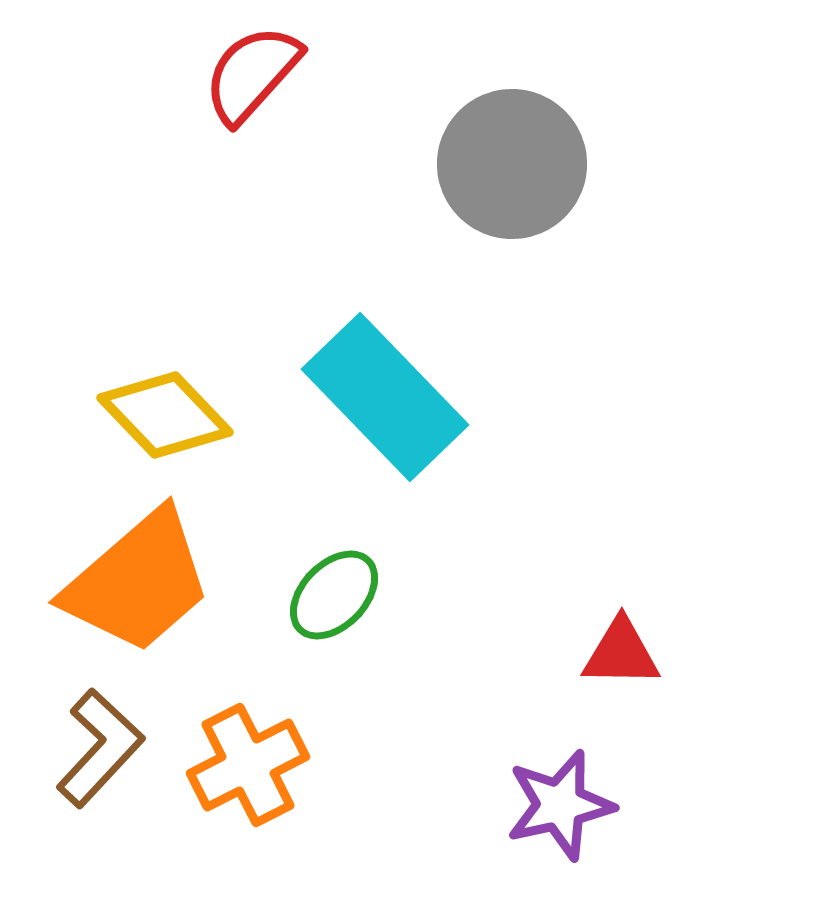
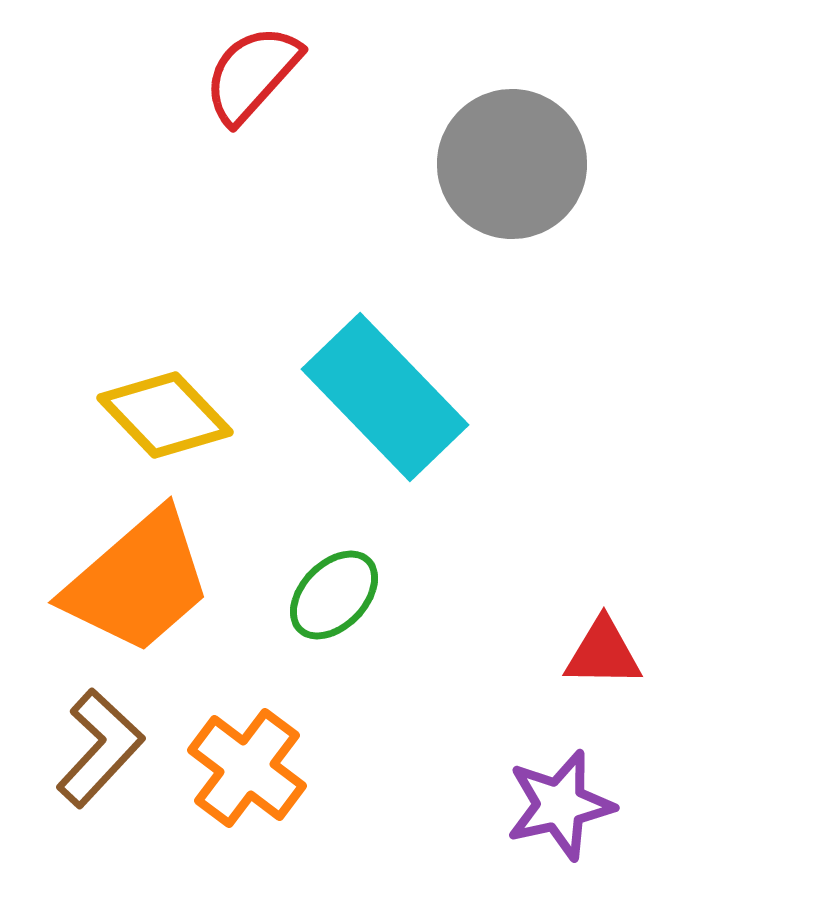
red triangle: moved 18 px left
orange cross: moved 1 px left, 3 px down; rotated 26 degrees counterclockwise
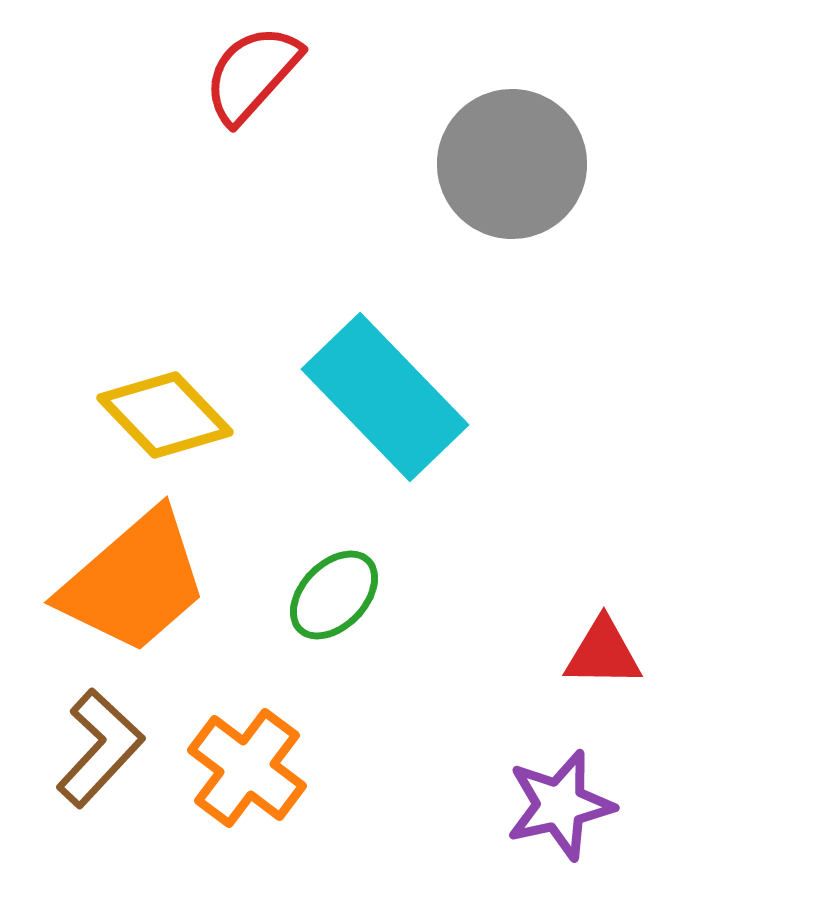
orange trapezoid: moved 4 px left
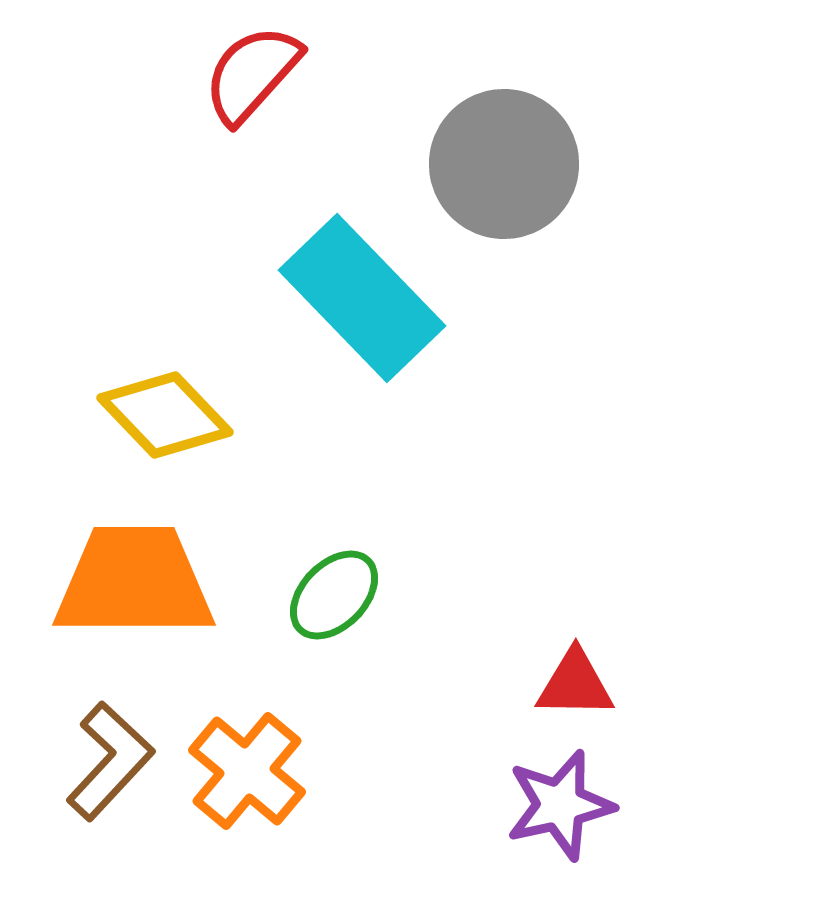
gray circle: moved 8 px left
cyan rectangle: moved 23 px left, 99 px up
orange trapezoid: rotated 139 degrees counterclockwise
red triangle: moved 28 px left, 31 px down
brown L-shape: moved 10 px right, 13 px down
orange cross: moved 3 px down; rotated 3 degrees clockwise
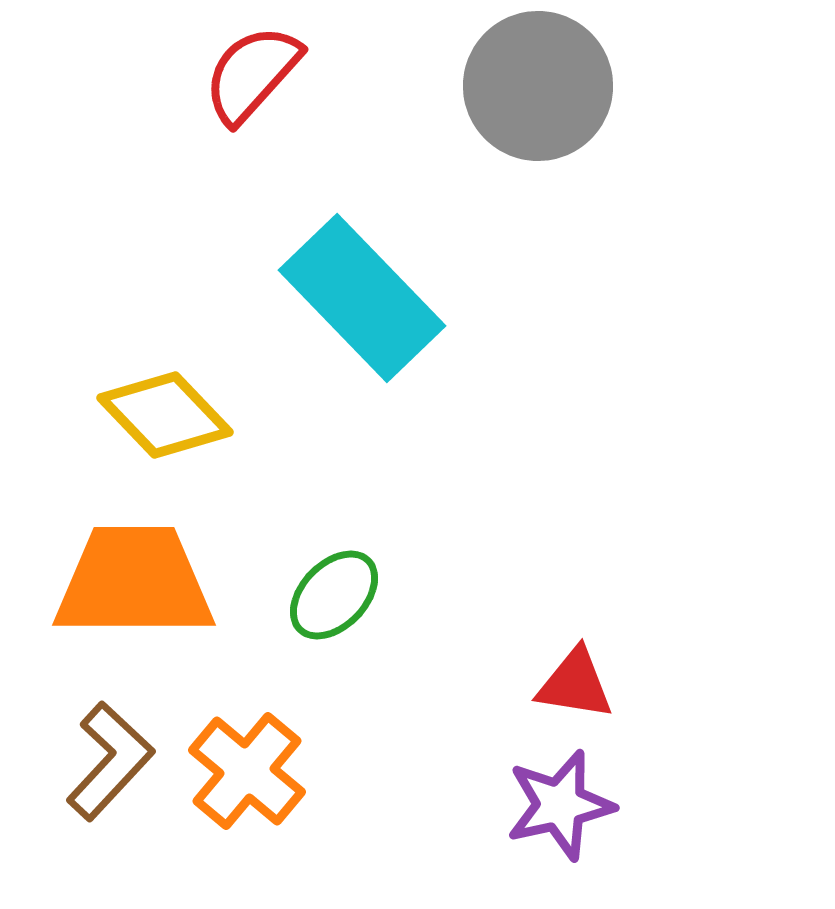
gray circle: moved 34 px right, 78 px up
red triangle: rotated 8 degrees clockwise
